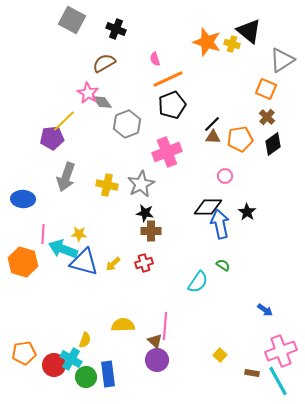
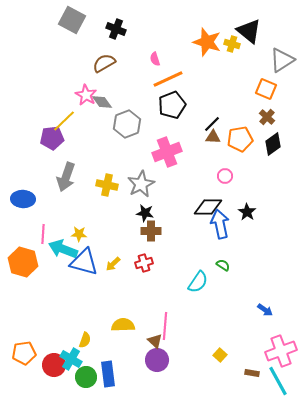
pink star at (88, 93): moved 2 px left, 2 px down
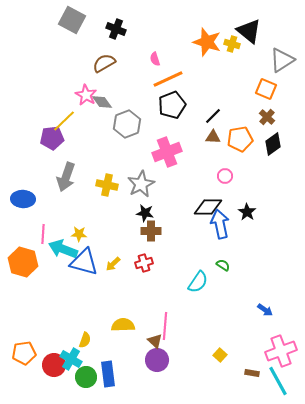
black line at (212, 124): moved 1 px right, 8 px up
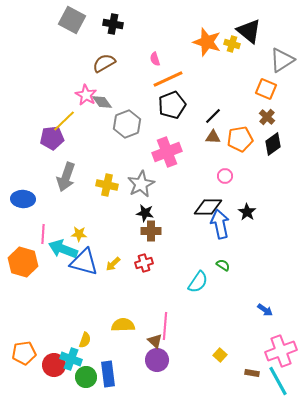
black cross at (116, 29): moved 3 px left, 5 px up; rotated 12 degrees counterclockwise
cyan cross at (71, 359): rotated 10 degrees counterclockwise
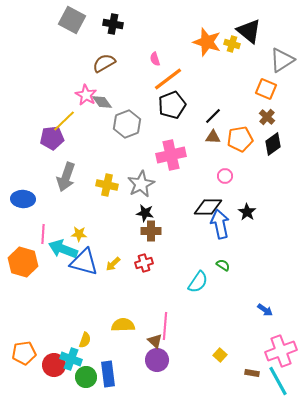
orange line at (168, 79): rotated 12 degrees counterclockwise
pink cross at (167, 152): moved 4 px right, 3 px down; rotated 8 degrees clockwise
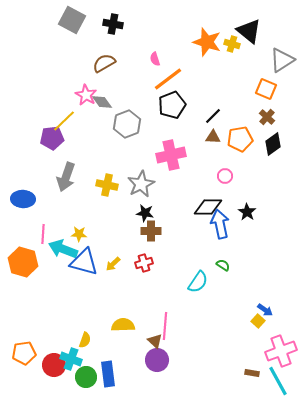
yellow square at (220, 355): moved 38 px right, 34 px up
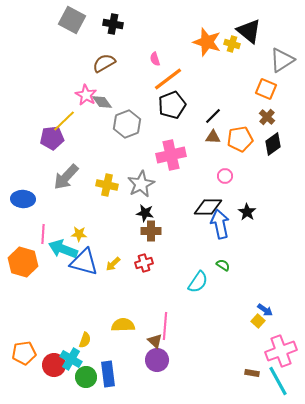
gray arrow at (66, 177): rotated 24 degrees clockwise
cyan cross at (71, 359): rotated 10 degrees clockwise
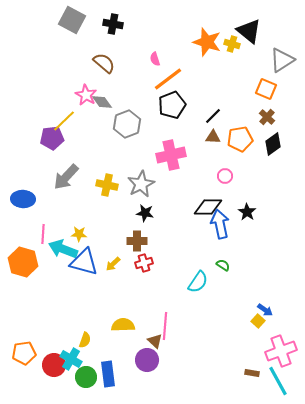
brown semicircle at (104, 63): rotated 70 degrees clockwise
brown cross at (151, 231): moved 14 px left, 10 px down
purple circle at (157, 360): moved 10 px left
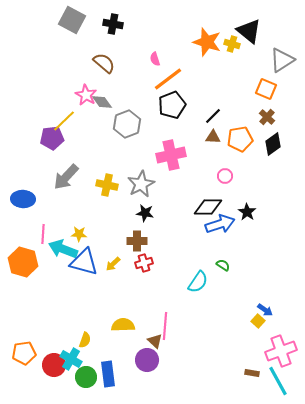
blue arrow at (220, 224): rotated 84 degrees clockwise
